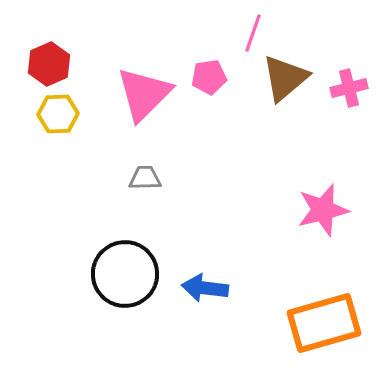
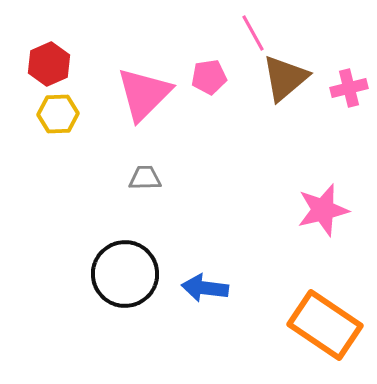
pink line: rotated 48 degrees counterclockwise
orange rectangle: moved 1 px right, 2 px down; rotated 50 degrees clockwise
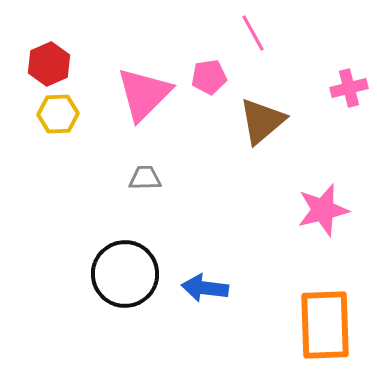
brown triangle: moved 23 px left, 43 px down
orange rectangle: rotated 54 degrees clockwise
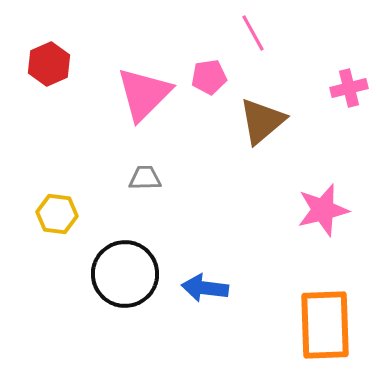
yellow hexagon: moved 1 px left, 100 px down; rotated 9 degrees clockwise
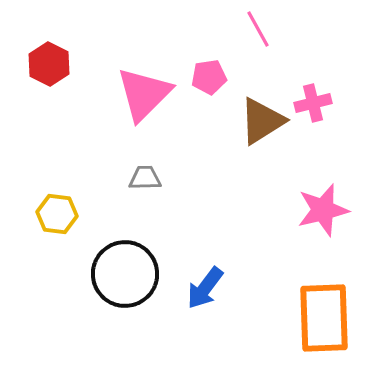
pink line: moved 5 px right, 4 px up
red hexagon: rotated 9 degrees counterclockwise
pink cross: moved 36 px left, 15 px down
brown triangle: rotated 8 degrees clockwise
blue arrow: rotated 60 degrees counterclockwise
orange rectangle: moved 1 px left, 7 px up
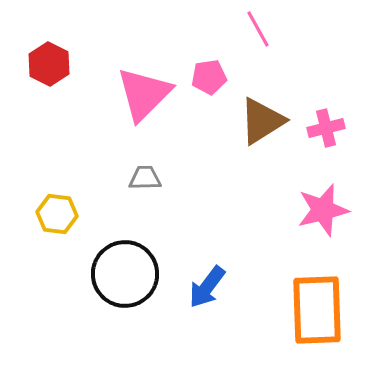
pink cross: moved 13 px right, 25 px down
blue arrow: moved 2 px right, 1 px up
orange rectangle: moved 7 px left, 8 px up
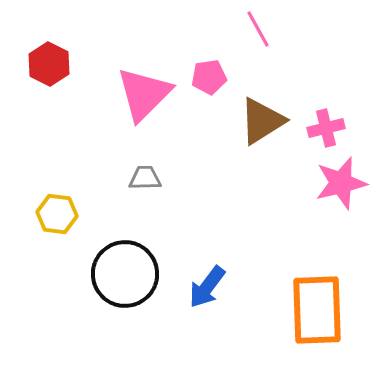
pink star: moved 18 px right, 27 px up
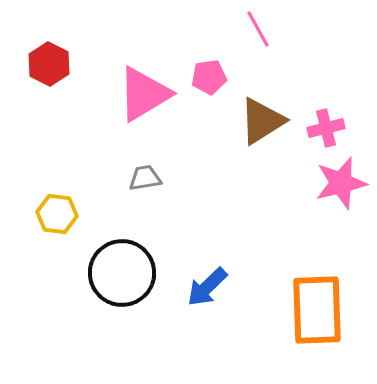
pink triangle: rotated 14 degrees clockwise
gray trapezoid: rotated 8 degrees counterclockwise
black circle: moved 3 px left, 1 px up
blue arrow: rotated 9 degrees clockwise
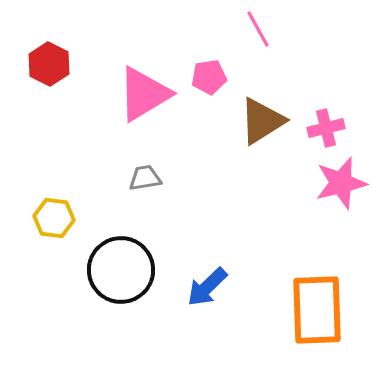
yellow hexagon: moved 3 px left, 4 px down
black circle: moved 1 px left, 3 px up
